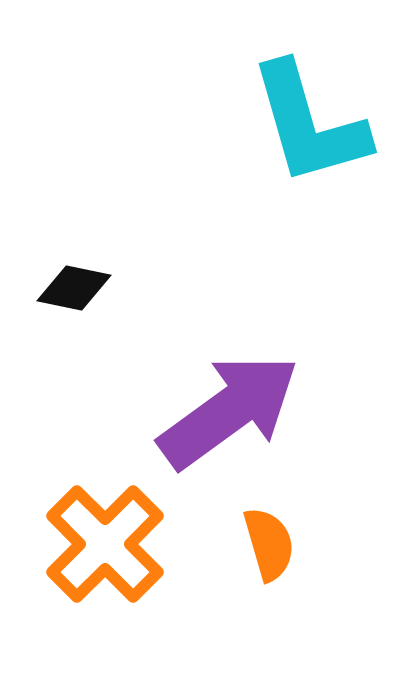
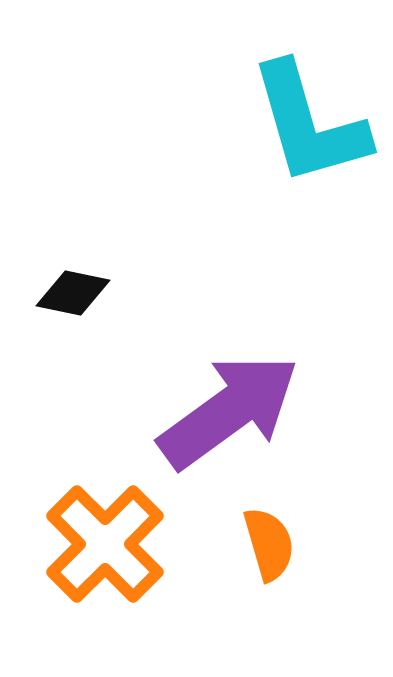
black diamond: moved 1 px left, 5 px down
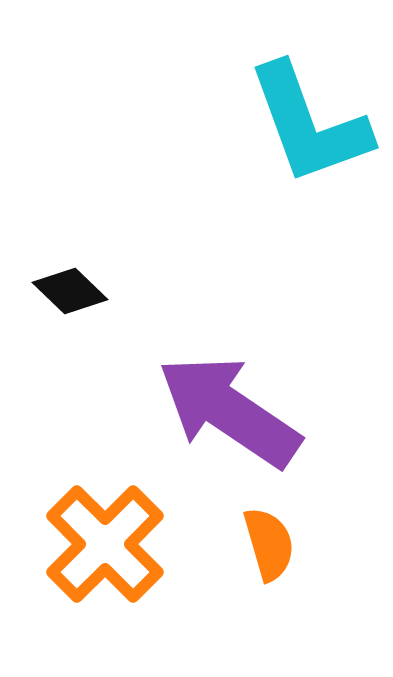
cyan L-shape: rotated 4 degrees counterclockwise
black diamond: moved 3 px left, 2 px up; rotated 32 degrees clockwise
purple arrow: rotated 110 degrees counterclockwise
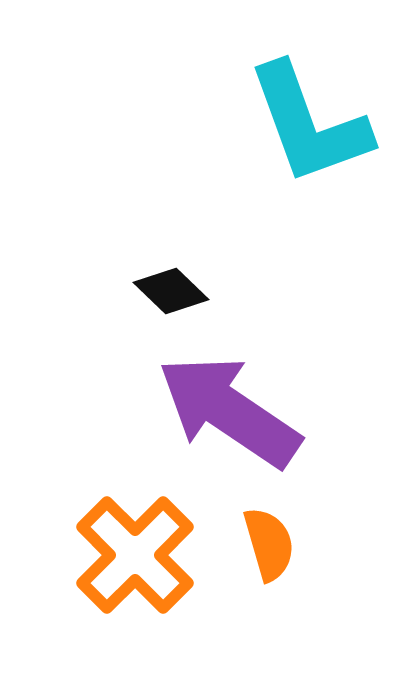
black diamond: moved 101 px right
orange cross: moved 30 px right, 11 px down
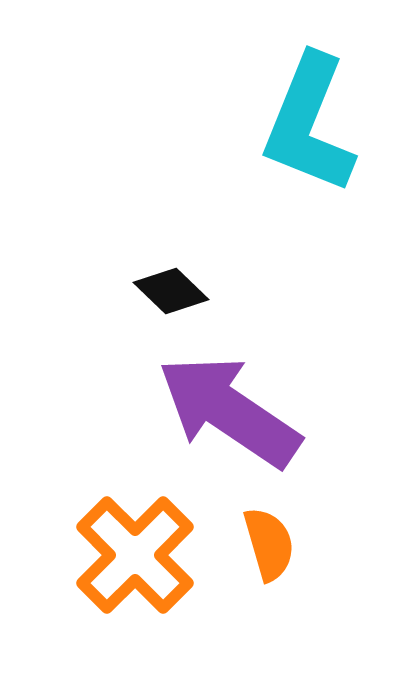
cyan L-shape: rotated 42 degrees clockwise
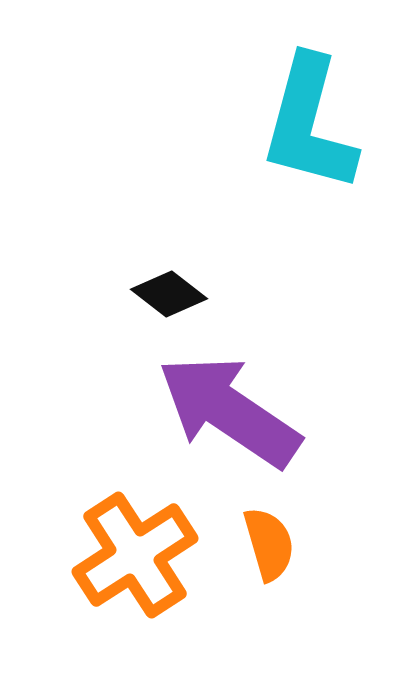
cyan L-shape: rotated 7 degrees counterclockwise
black diamond: moved 2 px left, 3 px down; rotated 6 degrees counterclockwise
orange cross: rotated 12 degrees clockwise
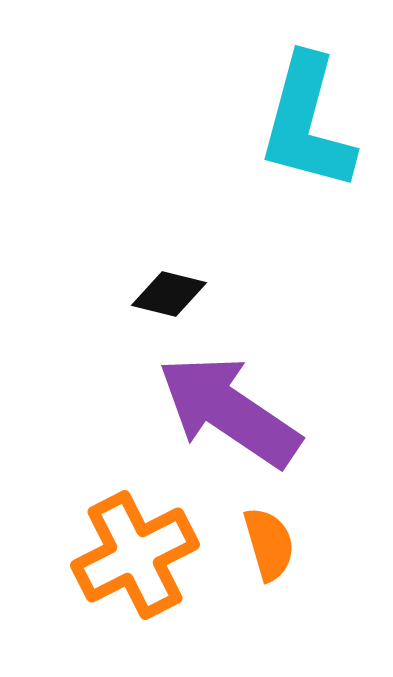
cyan L-shape: moved 2 px left, 1 px up
black diamond: rotated 24 degrees counterclockwise
orange cross: rotated 6 degrees clockwise
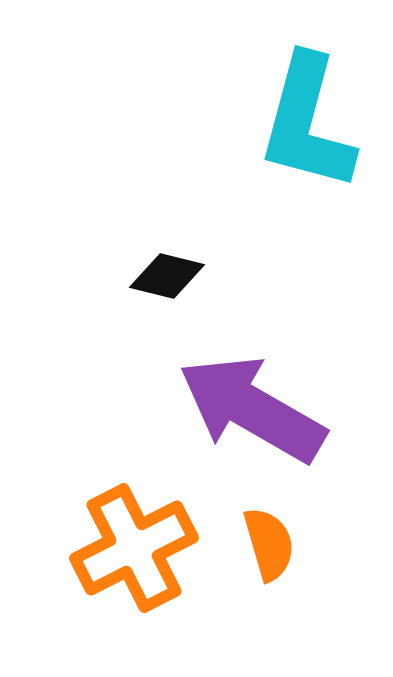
black diamond: moved 2 px left, 18 px up
purple arrow: moved 23 px right, 2 px up; rotated 4 degrees counterclockwise
orange cross: moved 1 px left, 7 px up
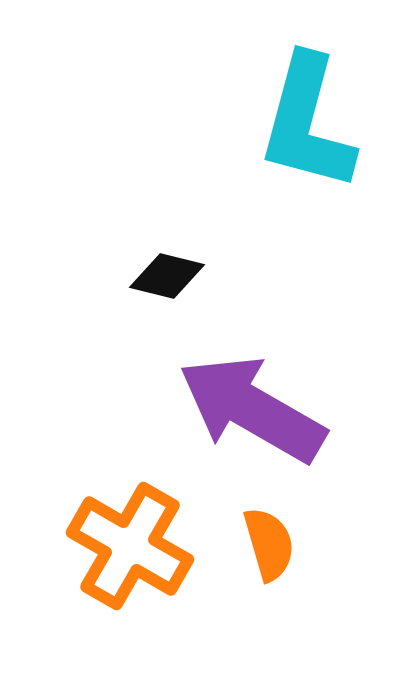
orange cross: moved 4 px left, 2 px up; rotated 33 degrees counterclockwise
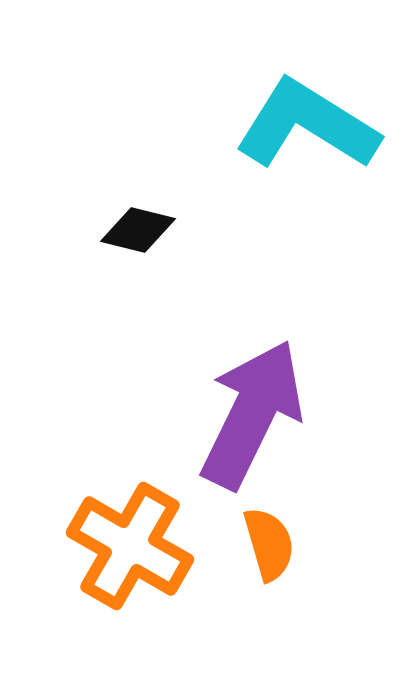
cyan L-shape: moved 2 px down; rotated 107 degrees clockwise
black diamond: moved 29 px left, 46 px up
purple arrow: moved 5 px down; rotated 86 degrees clockwise
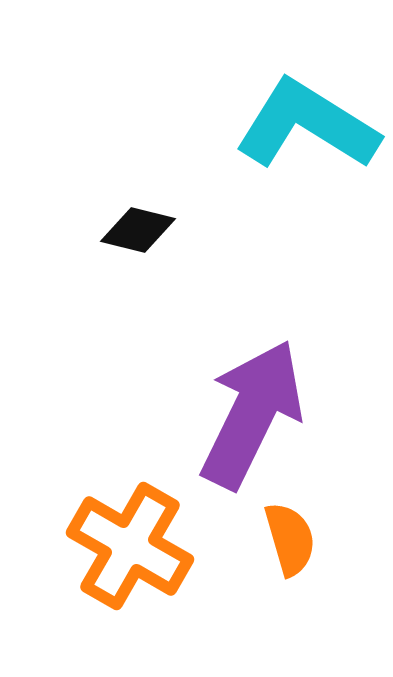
orange semicircle: moved 21 px right, 5 px up
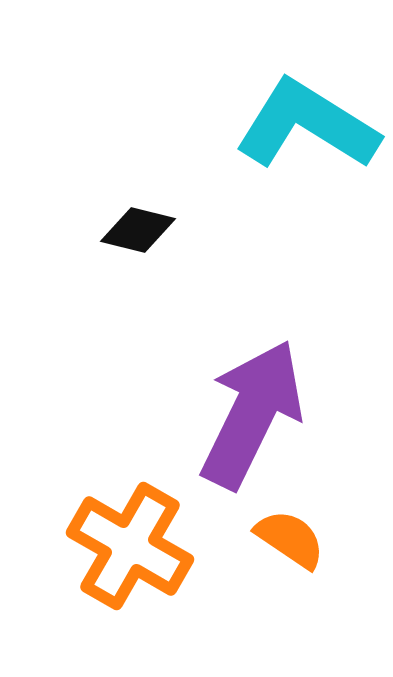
orange semicircle: rotated 40 degrees counterclockwise
